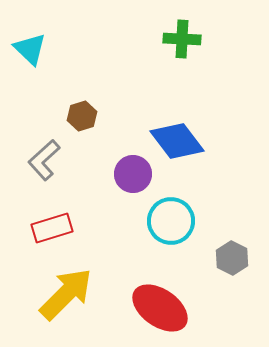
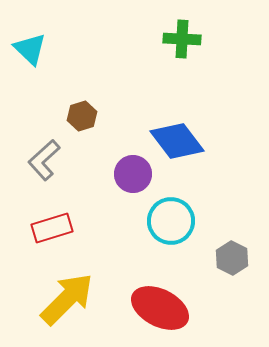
yellow arrow: moved 1 px right, 5 px down
red ellipse: rotated 8 degrees counterclockwise
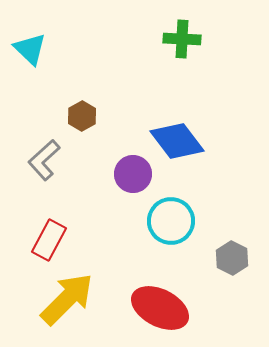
brown hexagon: rotated 12 degrees counterclockwise
red rectangle: moved 3 px left, 12 px down; rotated 45 degrees counterclockwise
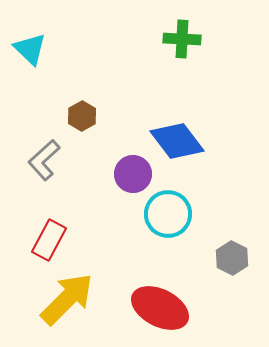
cyan circle: moved 3 px left, 7 px up
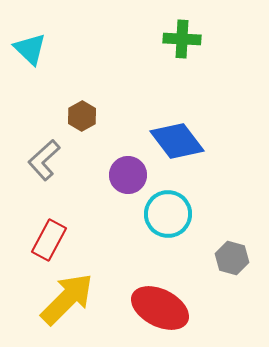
purple circle: moved 5 px left, 1 px down
gray hexagon: rotated 12 degrees counterclockwise
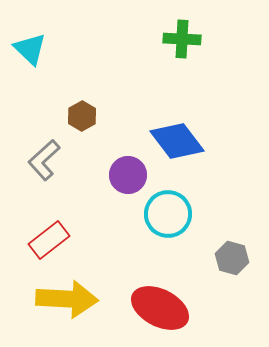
red rectangle: rotated 24 degrees clockwise
yellow arrow: rotated 48 degrees clockwise
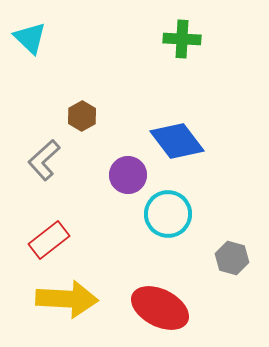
cyan triangle: moved 11 px up
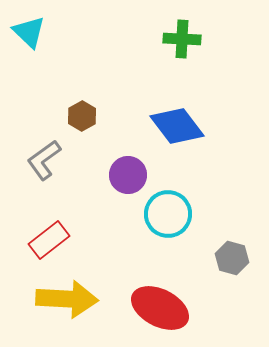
cyan triangle: moved 1 px left, 6 px up
blue diamond: moved 15 px up
gray L-shape: rotated 6 degrees clockwise
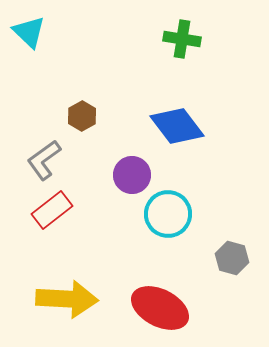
green cross: rotated 6 degrees clockwise
purple circle: moved 4 px right
red rectangle: moved 3 px right, 30 px up
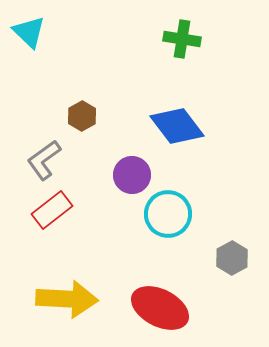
gray hexagon: rotated 16 degrees clockwise
